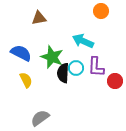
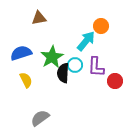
orange circle: moved 15 px down
cyan arrow: moved 3 px right; rotated 105 degrees clockwise
blue semicircle: rotated 45 degrees counterclockwise
green star: rotated 20 degrees clockwise
cyan circle: moved 1 px left, 3 px up
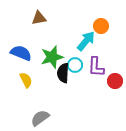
blue semicircle: rotated 40 degrees clockwise
green star: rotated 15 degrees clockwise
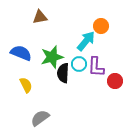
brown triangle: moved 1 px right, 1 px up
cyan circle: moved 4 px right, 1 px up
yellow semicircle: moved 5 px down
